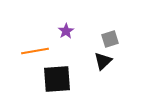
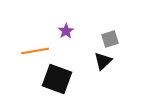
black square: rotated 24 degrees clockwise
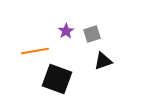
gray square: moved 18 px left, 5 px up
black triangle: rotated 24 degrees clockwise
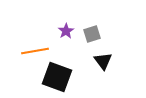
black triangle: rotated 48 degrees counterclockwise
black square: moved 2 px up
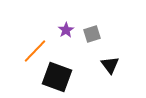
purple star: moved 1 px up
orange line: rotated 36 degrees counterclockwise
black triangle: moved 7 px right, 4 px down
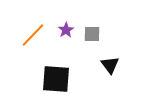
gray square: rotated 18 degrees clockwise
orange line: moved 2 px left, 16 px up
black square: moved 1 px left, 2 px down; rotated 16 degrees counterclockwise
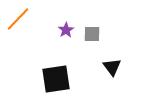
orange line: moved 15 px left, 16 px up
black triangle: moved 2 px right, 2 px down
black square: rotated 12 degrees counterclockwise
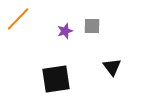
purple star: moved 1 px left, 1 px down; rotated 14 degrees clockwise
gray square: moved 8 px up
